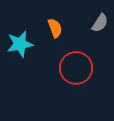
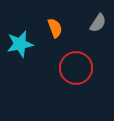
gray semicircle: moved 2 px left
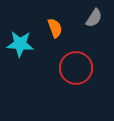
gray semicircle: moved 4 px left, 5 px up
cyan star: rotated 16 degrees clockwise
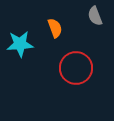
gray semicircle: moved 1 px right, 2 px up; rotated 126 degrees clockwise
cyan star: rotated 8 degrees counterclockwise
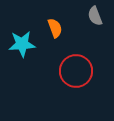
cyan star: moved 2 px right
red circle: moved 3 px down
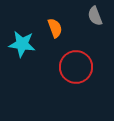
cyan star: rotated 12 degrees clockwise
red circle: moved 4 px up
